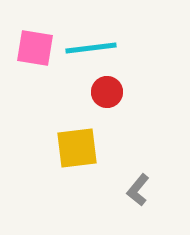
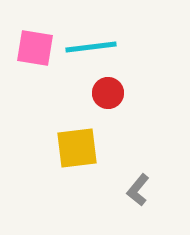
cyan line: moved 1 px up
red circle: moved 1 px right, 1 px down
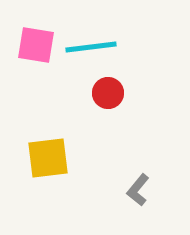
pink square: moved 1 px right, 3 px up
yellow square: moved 29 px left, 10 px down
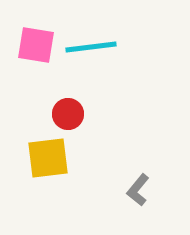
red circle: moved 40 px left, 21 px down
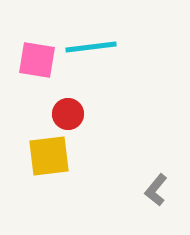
pink square: moved 1 px right, 15 px down
yellow square: moved 1 px right, 2 px up
gray L-shape: moved 18 px right
